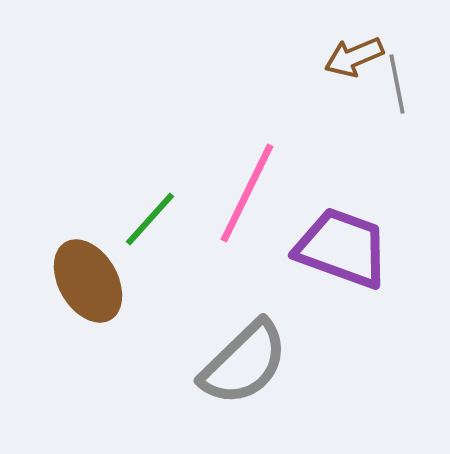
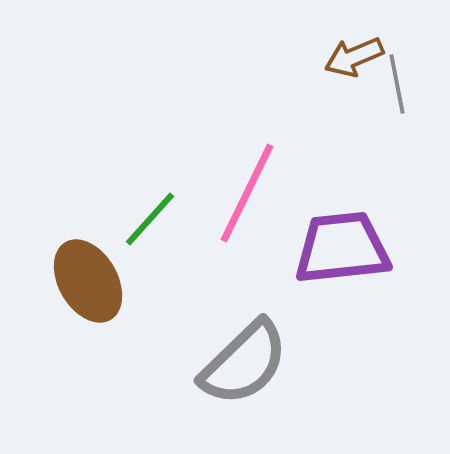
purple trapezoid: rotated 26 degrees counterclockwise
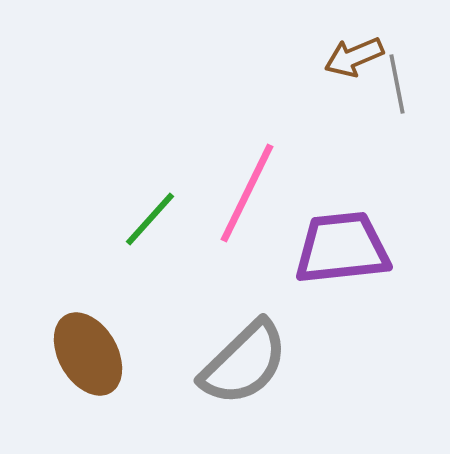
brown ellipse: moved 73 px down
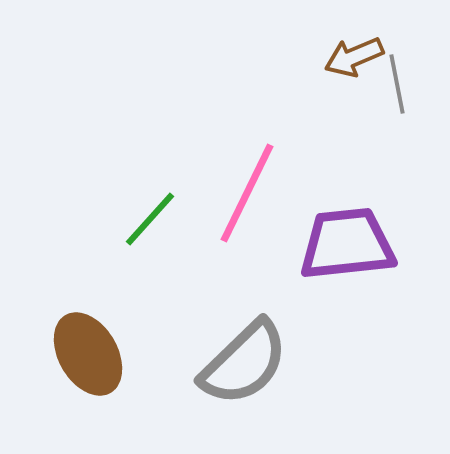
purple trapezoid: moved 5 px right, 4 px up
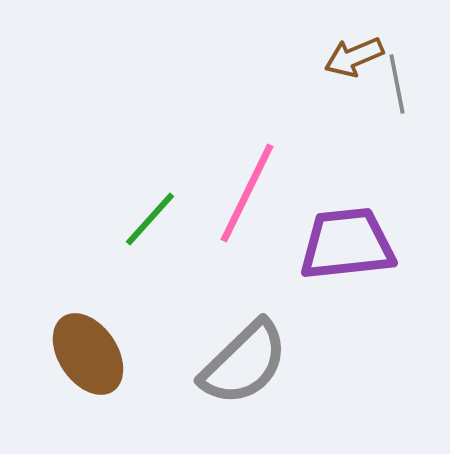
brown ellipse: rotated 4 degrees counterclockwise
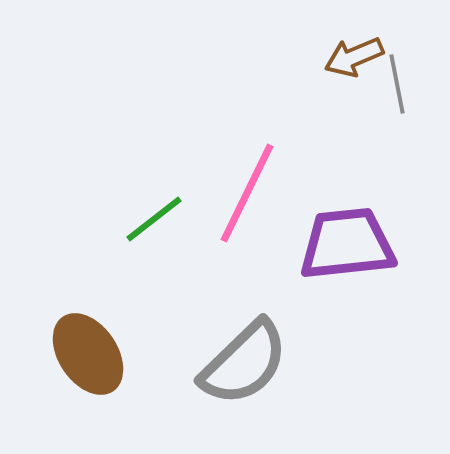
green line: moved 4 px right; rotated 10 degrees clockwise
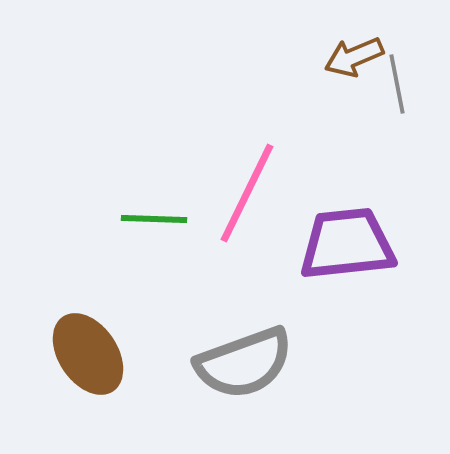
green line: rotated 40 degrees clockwise
gray semicircle: rotated 24 degrees clockwise
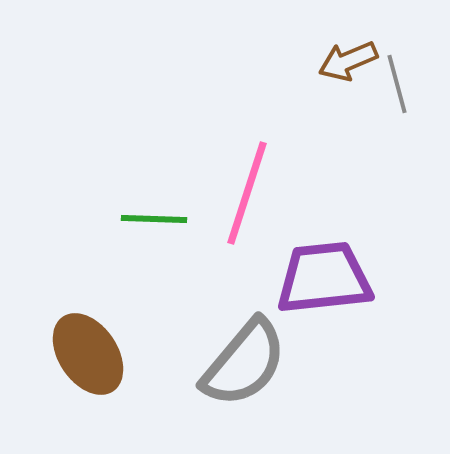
brown arrow: moved 6 px left, 4 px down
gray line: rotated 4 degrees counterclockwise
pink line: rotated 8 degrees counterclockwise
purple trapezoid: moved 23 px left, 34 px down
gray semicircle: rotated 30 degrees counterclockwise
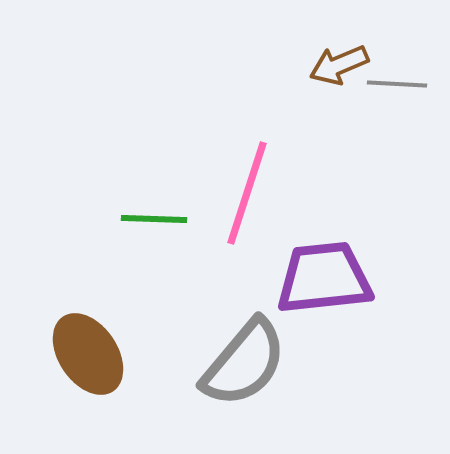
brown arrow: moved 9 px left, 4 px down
gray line: rotated 72 degrees counterclockwise
